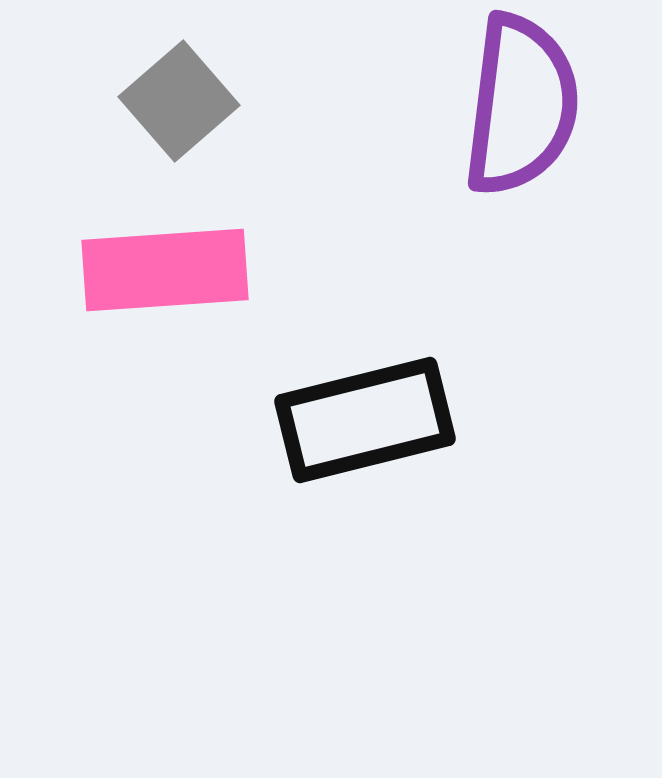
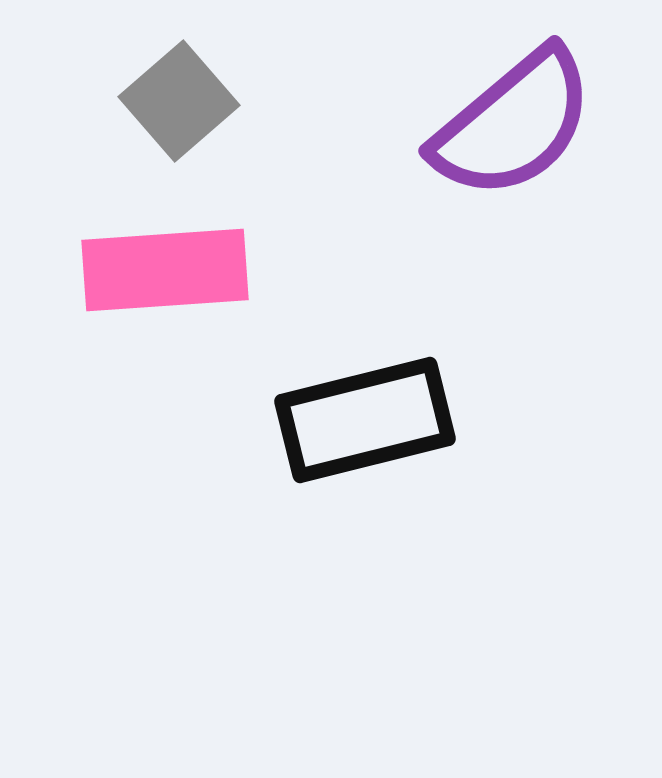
purple semicircle: moved 8 px left, 19 px down; rotated 43 degrees clockwise
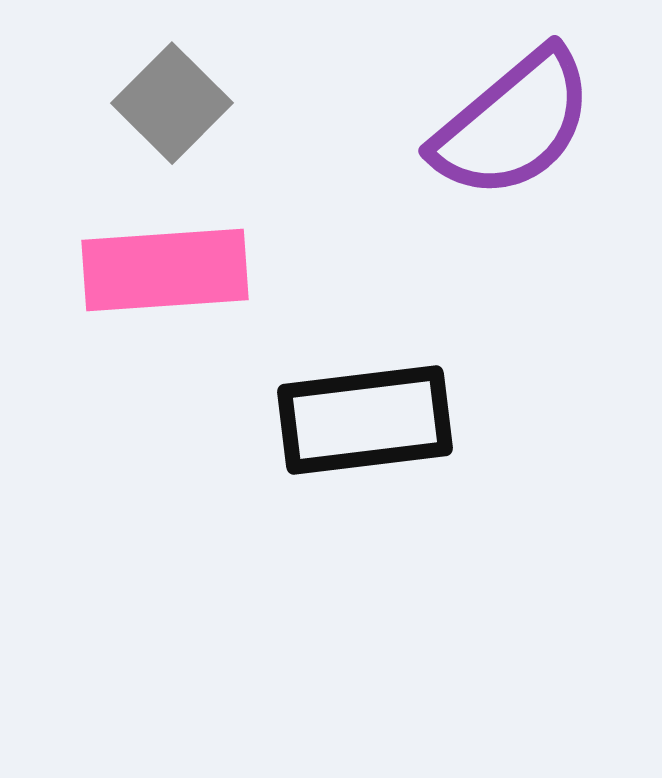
gray square: moved 7 px left, 2 px down; rotated 4 degrees counterclockwise
black rectangle: rotated 7 degrees clockwise
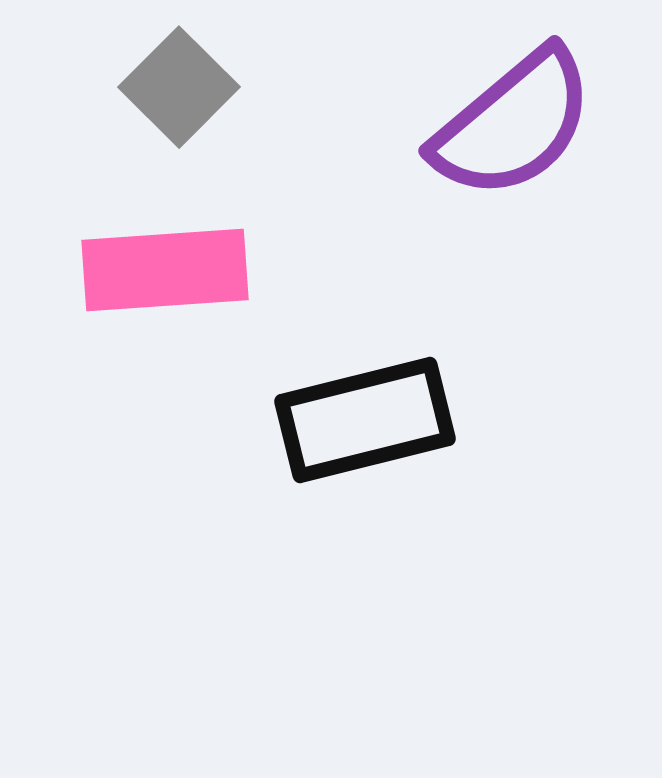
gray square: moved 7 px right, 16 px up
black rectangle: rotated 7 degrees counterclockwise
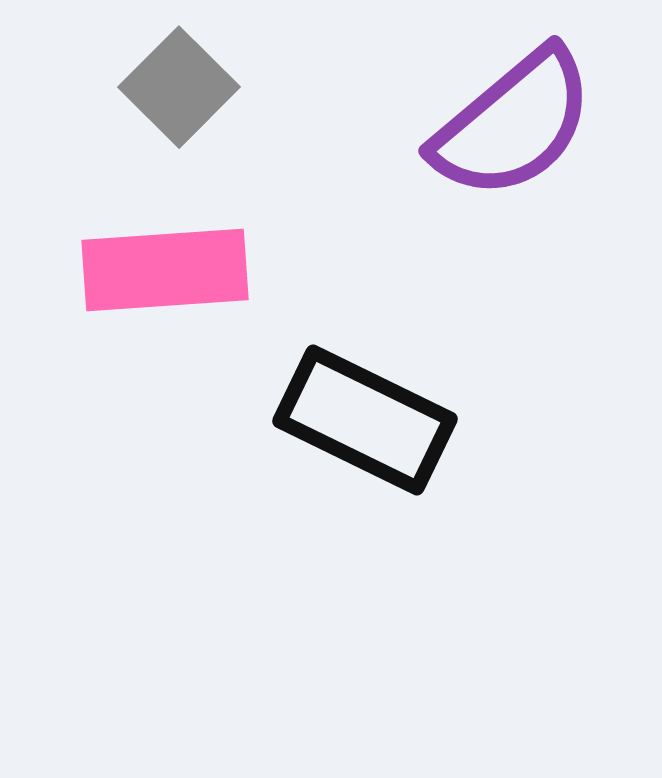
black rectangle: rotated 40 degrees clockwise
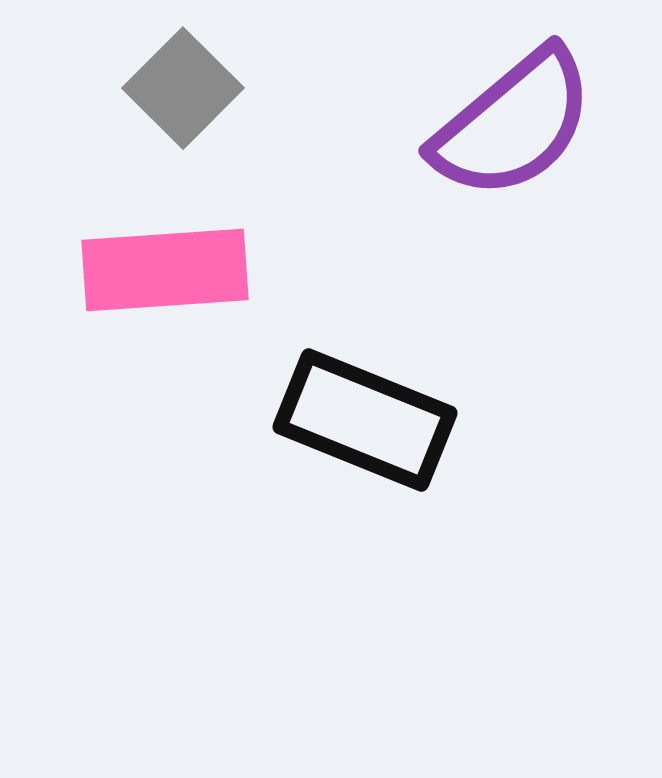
gray square: moved 4 px right, 1 px down
black rectangle: rotated 4 degrees counterclockwise
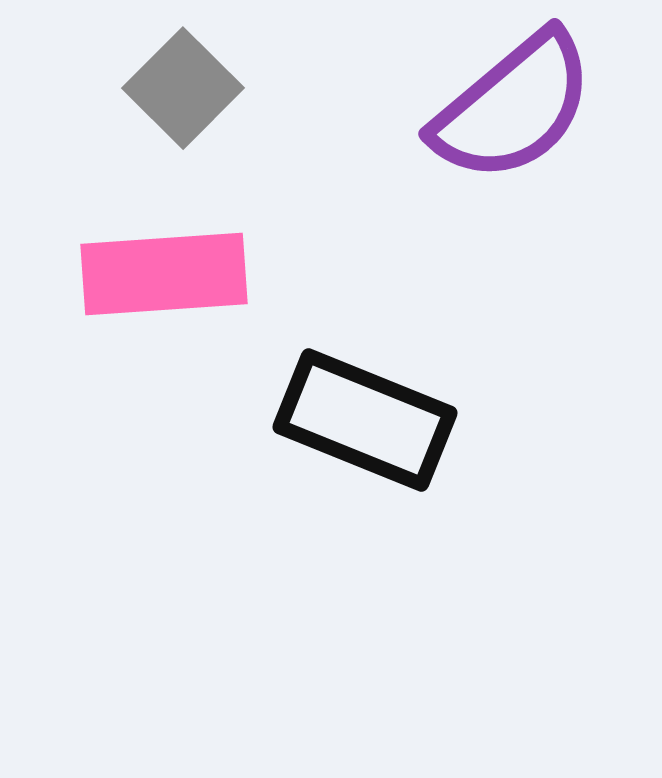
purple semicircle: moved 17 px up
pink rectangle: moved 1 px left, 4 px down
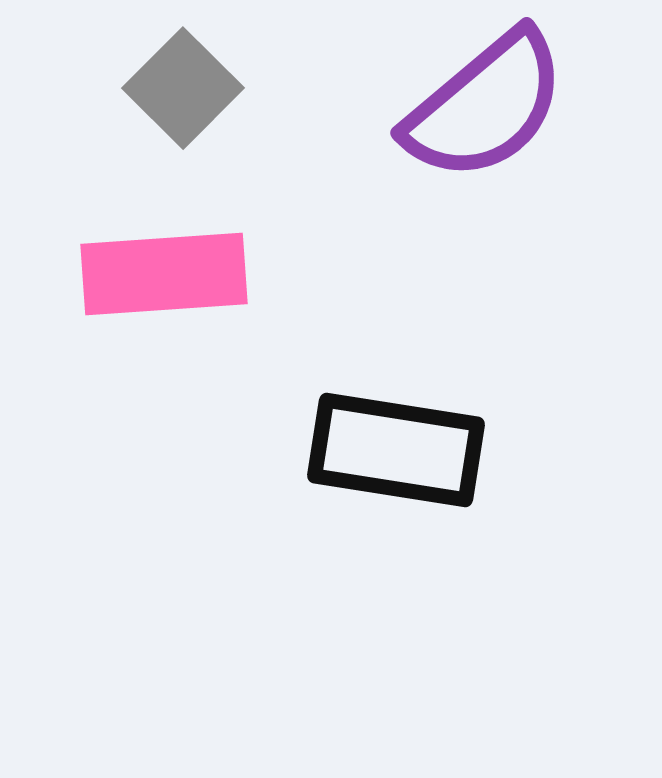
purple semicircle: moved 28 px left, 1 px up
black rectangle: moved 31 px right, 30 px down; rotated 13 degrees counterclockwise
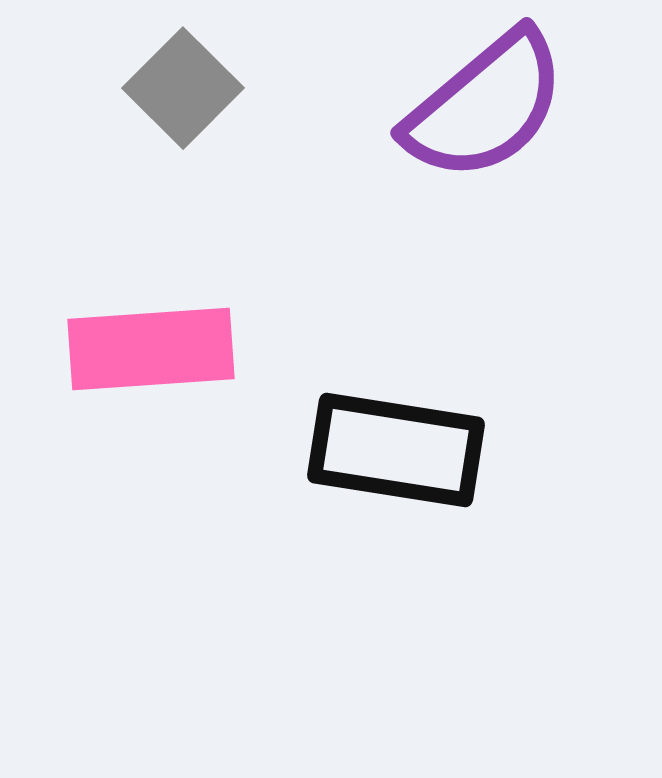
pink rectangle: moved 13 px left, 75 px down
